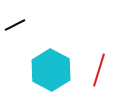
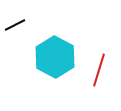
cyan hexagon: moved 4 px right, 13 px up
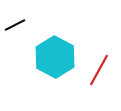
red line: rotated 12 degrees clockwise
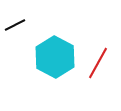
red line: moved 1 px left, 7 px up
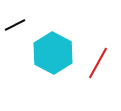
cyan hexagon: moved 2 px left, 4 px up
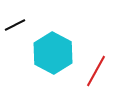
red line: moved 2 px left, 8 px down
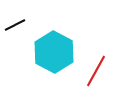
cyan hexagon: moved 1 px right, 1 px up
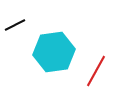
cyan hexagon: rotated 24 degrees clockwise
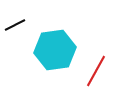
cyan hexagon: moved 1 px right, 2 px up
